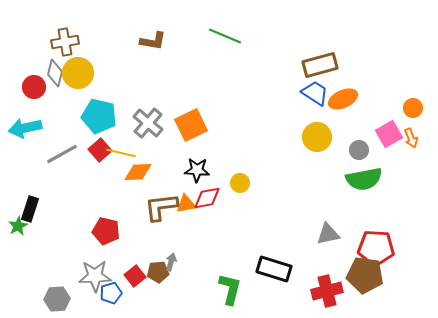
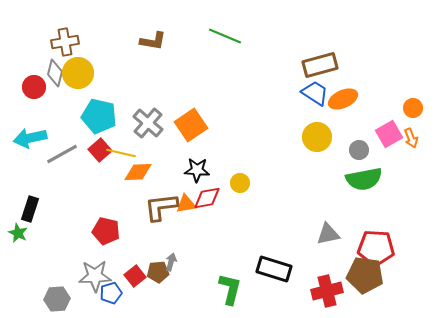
orange square at (191, 125): rotated 8 degrees counterclockwise
cyan arrow at (25, 128): moved 5 px right, 10 px down
green star at (18, 226): moved 7 px down; rotated 18 degrees counterclockwise
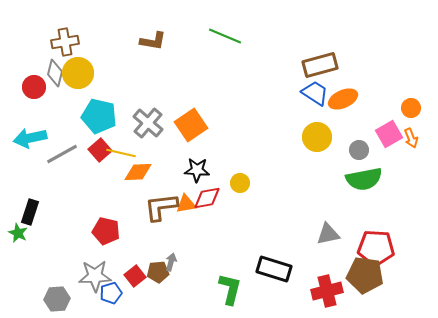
orange circle at (413, 108): moved 2 px left
black rectangle at (30, 209): moved 3 px down
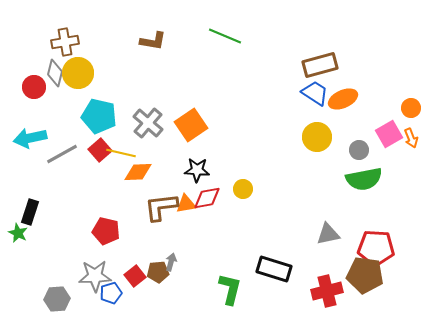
yellow circle at (240, 183): moved 3 px right, 6 px down
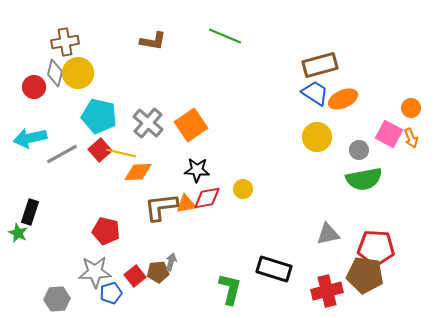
pink square at (389, 134): rotated 32 degrees counterclockwise
gray star at (95, 276): moved 4 px up
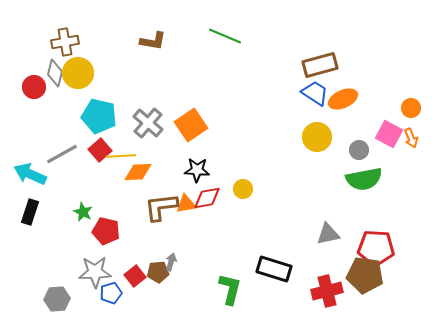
cyan arrow at (30, 138): moved 36 px down; rotated 36 degrees clockwise
yellow line at (121, 153): moved 3 px down; rotated 16 degrees counterclockwise
green star at (18, 233): moved 65 px right, 21 px up
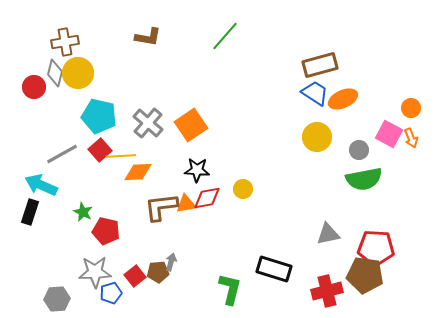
green line at (225, 36): rotated 72 degrees counterclockwise
brown L-shape at (153, 41): moved 5 px left, 4 px up
cyan arrow at (30, 174): moved 11 px right, 11 px down
